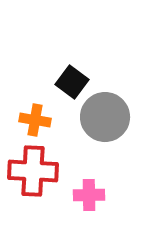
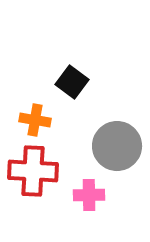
gray circle: moved 12 px right, 29 px down
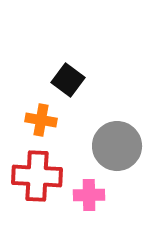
black square: moved 4 px left, 2 px up
orange cross: moved 6 px right
red cross: moved 4 px right, 5 px down
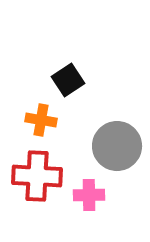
black square: rotated 20 degrees clockwise
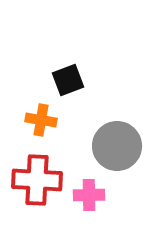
black square: rotated 12 degrees clockwise
red cross: moved 4 px down
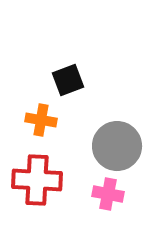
pink cross: moved 19 px right, 1 px up; rotated 12 degrees clockwise
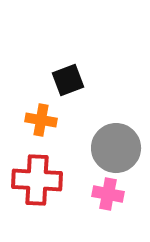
gray circle: moved 1 px left, 2 px down
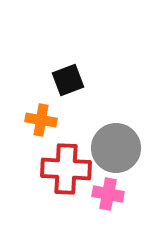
red cross: moved 29 px right, 11 px up
